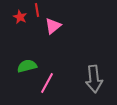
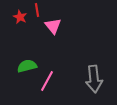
pink triangle: rotated 30 degrees counterclockwise
pink line: moved 2 px up
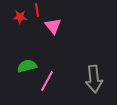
red star: rotated 24 degrees counterclockwise
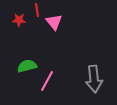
red star: moved 1 px left, 3 px down
pink triangle: moved 1 px right, 4 px up
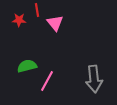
pink triangle: moved 1 px right, 1 px down
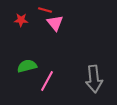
red line: moved 8 px right; rotated 64 degrees counterclockwise
red star: moved 2 px right
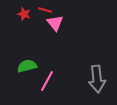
red star: moved 3 px right, 6 px up; rotated 16 degrees clockwise
gray arrow: moved 3 px right
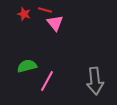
gray arrow: moved 2 px left, 2 px down
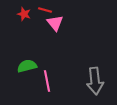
pink line: rotated 40 degrees counterclockwise
